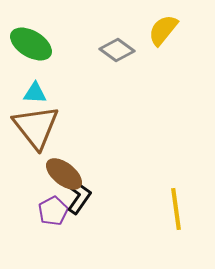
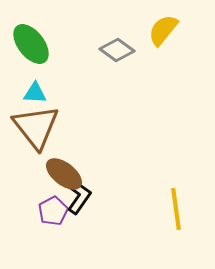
green ellipse: rotated 21 degrees clockwise
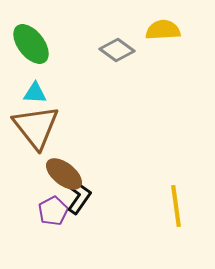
yellow semicircle: rotated 48 degrees clockwise
yellow line: moved 3 px up
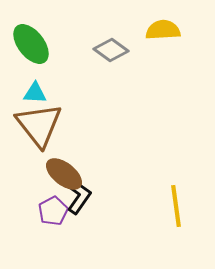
gray diamond: moved 6 px left
brown triangle: moved 3 px right, 2 px up
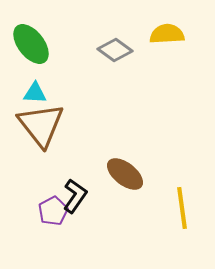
yellow semicircle: moved 4 px right, 4 px down
gray diamond: moved 4 px right
brown triangle: moved 2 px right
brown ellipse: moved 61 px right
black L-shape: moved 4 px left, 1 px up
yellow line: moved 6 px right, 2 px down
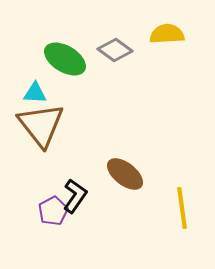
green ellipse: moved 34 px right, 15 px down; rotated 21 degrees counterclockwise
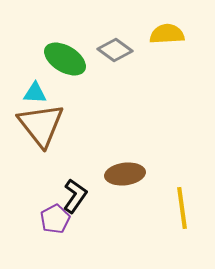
brown ellipse: rotated 45 degrees counterclockwise
purple pentagon: moved 2 px right, 8 px down
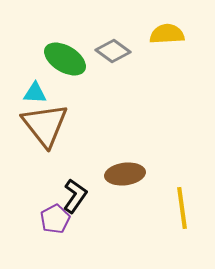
gray diamond: moved 2 px left, 1 px down
brown triangle: moved 4 px right
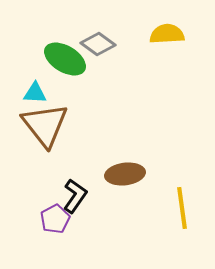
gray diamond: moved 15 px left, 7 px up
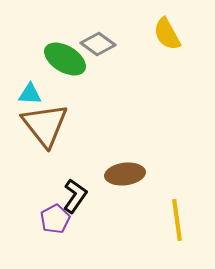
yellow semicircle: rotated 116 degrees counterclockwise
cyan triangle: moved 5 px left, 1 px down
yellow line: moved 5 px left, 12 px down
